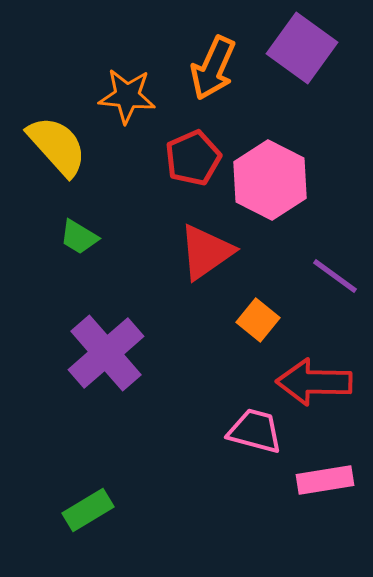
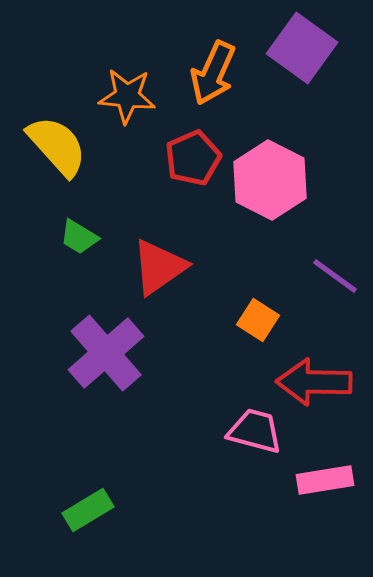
orange arrow: moved 5 px down
red triangle: moved 47 px left, 15 px down
orange square: rotated 6 degrees counterclockwise
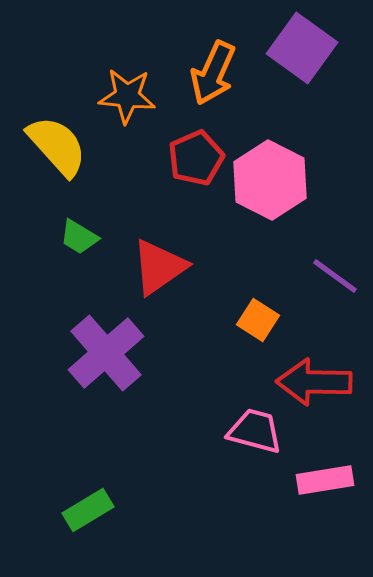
red pentagon: moved 3 px right
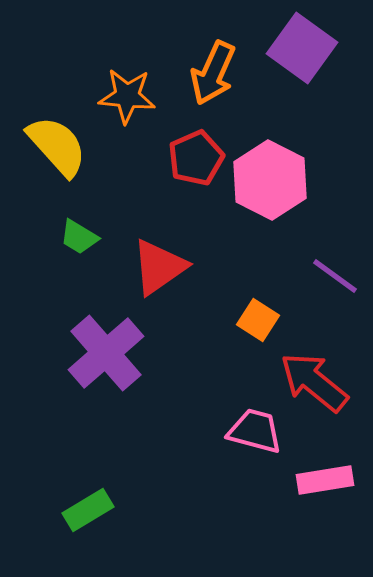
red arrow: rotated 38 degrees clockwise
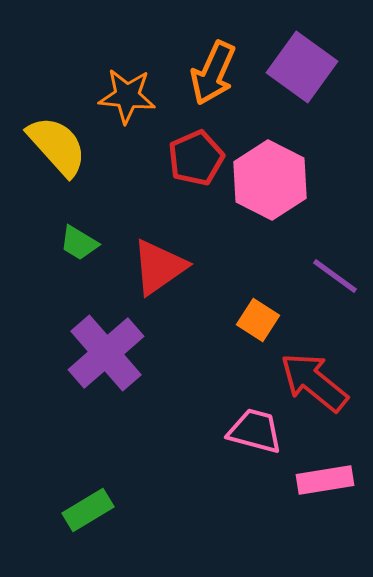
purple square: moved 19 px down
green trapezoid: moved 6 px down
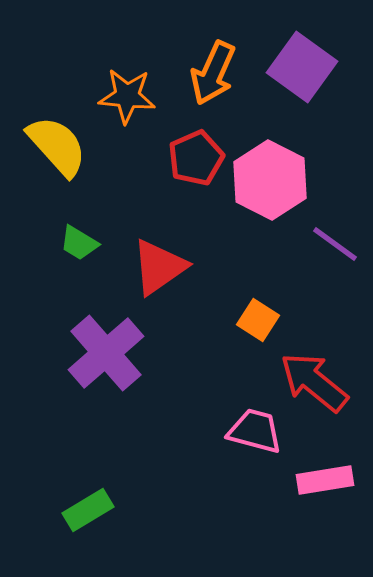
purple line: moved 32 px up
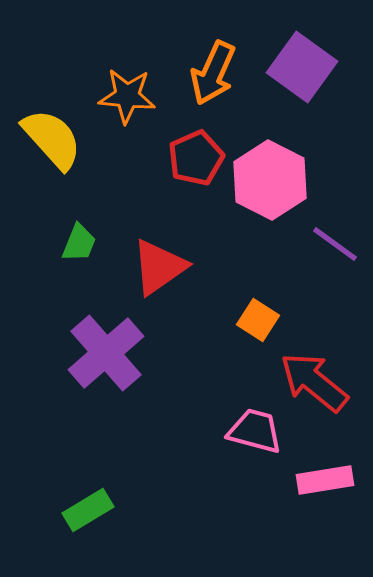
yellow semicircle: moved 5 px left, 7 px up
green trapezoid: rotated 99 degrees counterclockwise
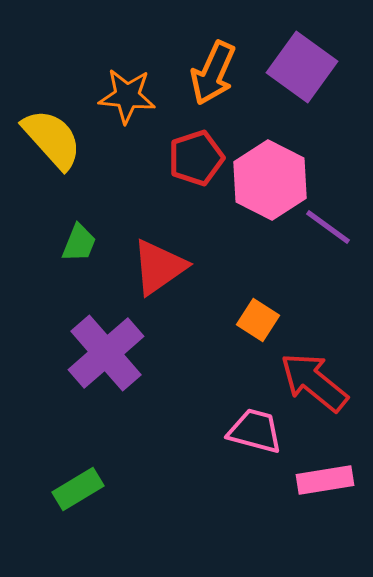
red pentagon: rotated 6 degrees clockwise
purple line: moved 7 px left, 17 px up
green rectangle: moved 10 px left, 21 px up
